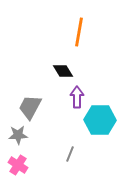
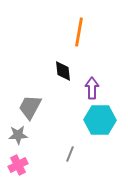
black diamond: rotated 25 degrees clockwise
purple arrow: moved 15 px right, 9 px up
pink cross: rotated 30 degrees clockwise
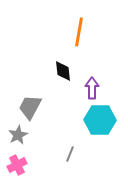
gray star: rotated 24 degrees counterclockwise
pink cross: moved 1 px left
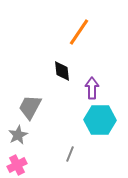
orange line: rotated 24 degrees clockwise
black diamond: moved 1 px left
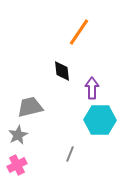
gray trapezoid: rotated 48 degrees clockwise
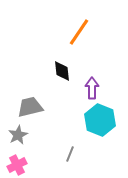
cyan hexagon: rotated 20 degrees clockwise
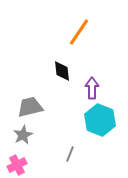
gray star: moved 5 px right
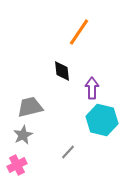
cyan hexagon: moved 2 px right; rotated 8 degrees counterclockwise
gray line: moved 2 px left, 2 px up; rotated 21 degrees clockwise
